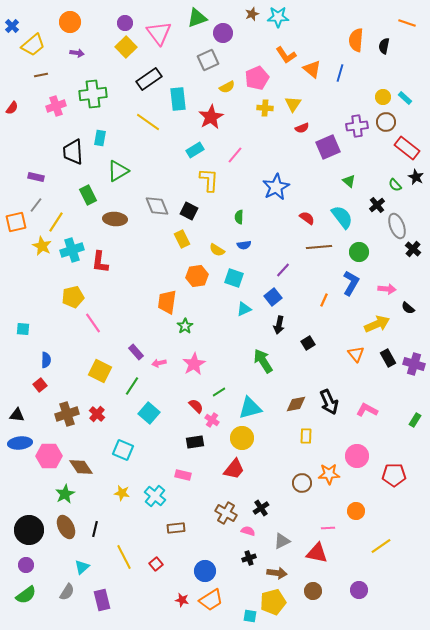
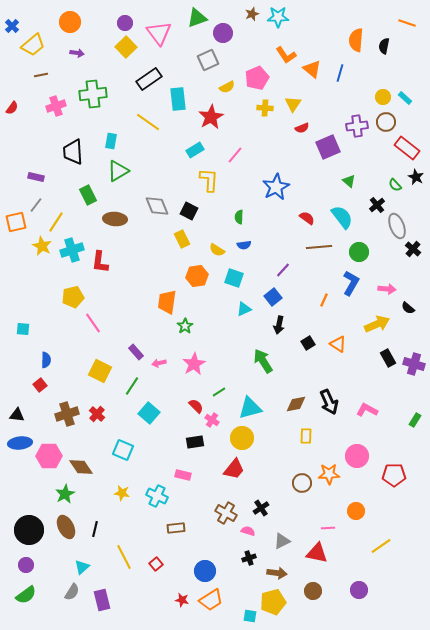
cyan rectangle at (100, 138): moved 11 px right, 3 px down
orange triangle at (356, 354): moved 18 px left, 10 px up; rotated 18 degrees counterclockwise
cyan cross at (155, 496): moved 2 px right; rotated 15 degrees counterclockwise
gray semicircle at (67, 592): moved 5 px right
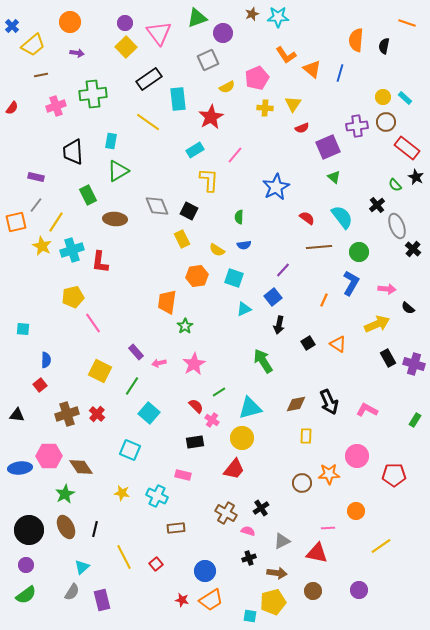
green triangle at (349, 181): moved 15 px left, 4 px up
blue ellipse at (20, 443): moved 25 px down
cyan square at (123, 450): moved 7 px right
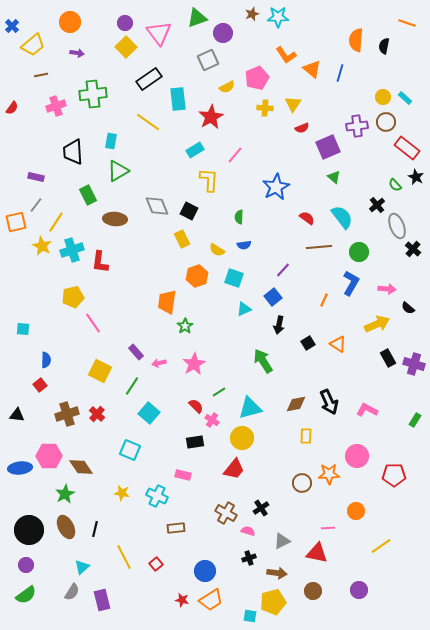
orange hexagon at (197, 276): rotated 10 degrees counterclockwise
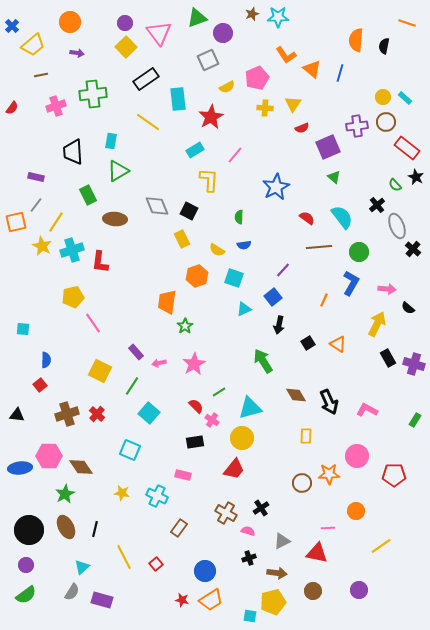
black rectangle at (149, 79): moved 3 px left
yellow arrow at (377, 324): rotated 40 degrees counterclockwise
brown diamond at (296, 404): moved 9 px up; rotated 70 degrees clockwise
brown rectangle at (176, 528): moved 3 px right; rotated 48 degrees counterclockwise
purple rectangle at (102, 600): rotated 60 degrees counterclockwise
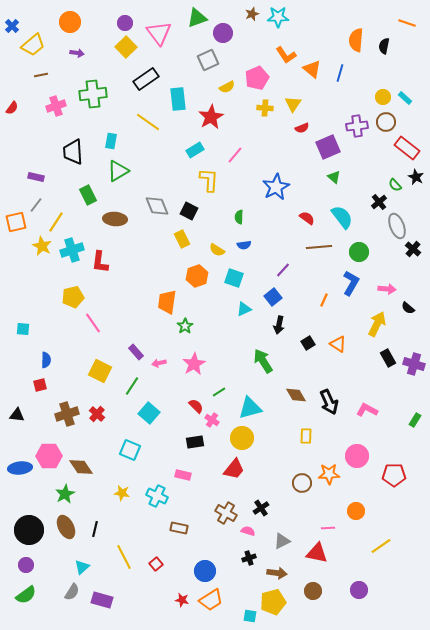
black cross at (377, 205): moved 2 px right, 3 px up
red square at (40, 385): rotated 24 degrees clockwise
brown rectangle at (179, 528): rotated 66 degrees clockwise
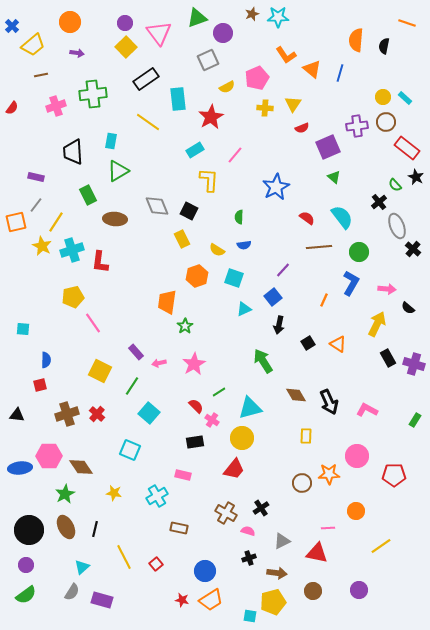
yellow star at (122, 493): moved 8 px left
cyan cross at (157, 496): rotated 35 degrees clockwise
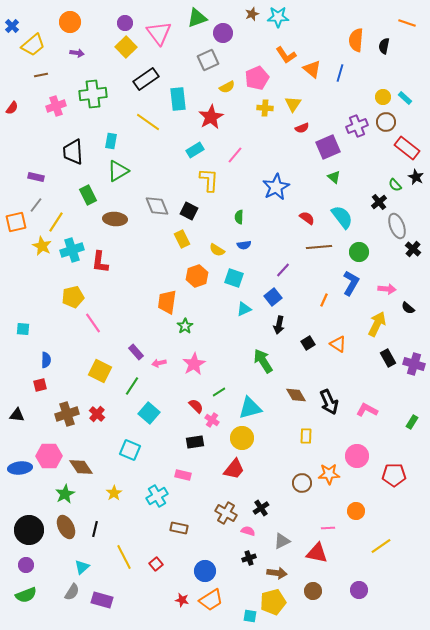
purple cross at (357, 126): rotated 15 degrees counterclockwise
green rectangle at (415, 420): moved 3 px left, 2 px down
yellow star at (114, 493): rotated 28 degrees clockwise
green semicircle at (26, 595): rotated 15 degrees clockwise
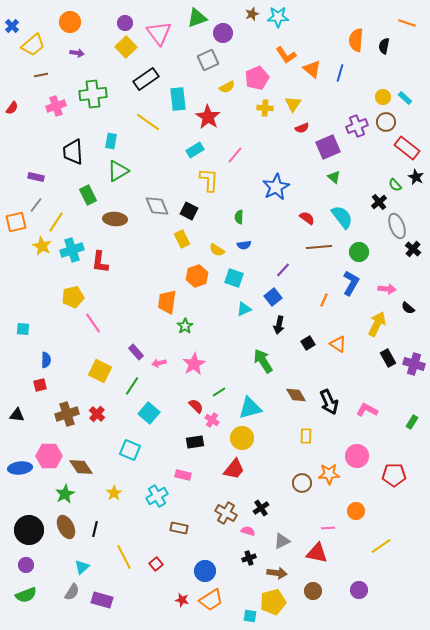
red star at (211, 117): moved 3 px left; rotated 10 degrees counterclockwise
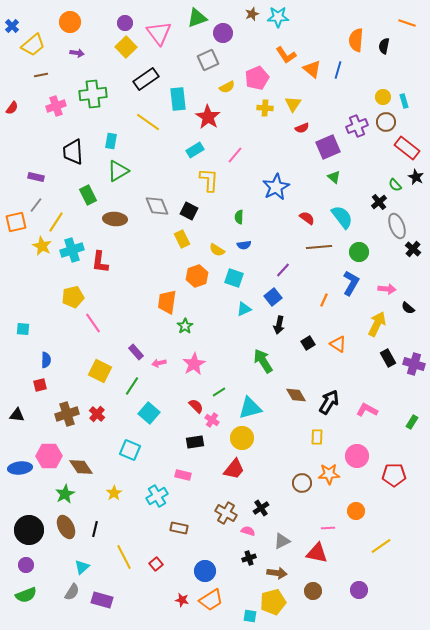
blue line at (340, 73): moved 2 px left, 3 px up
cyan rectangle at (405, 98): moved 1 px left, 3 px down; rotated 32 degrees clockwise
black arrow at (329, 402): rotated 125 degrees counterclockwise
yellow rectangle at (306, 436): moved 11 px right, 1 px down
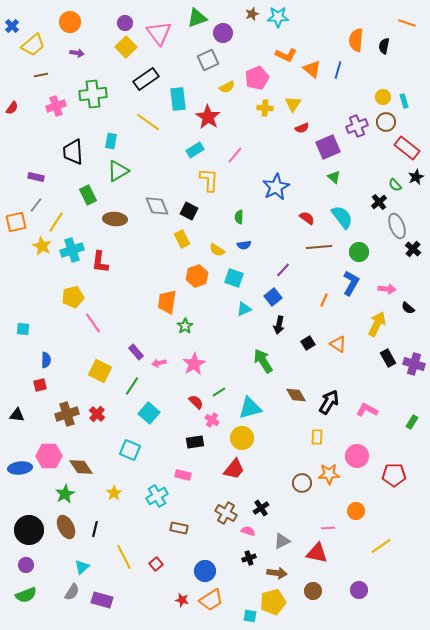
orange L-shape at (286, 55): rotated 30 degrees counterclockwise
black star at (416, 177): rotated 21 degrees clockwise
red semicircle at (196, 406): moved 4 px up
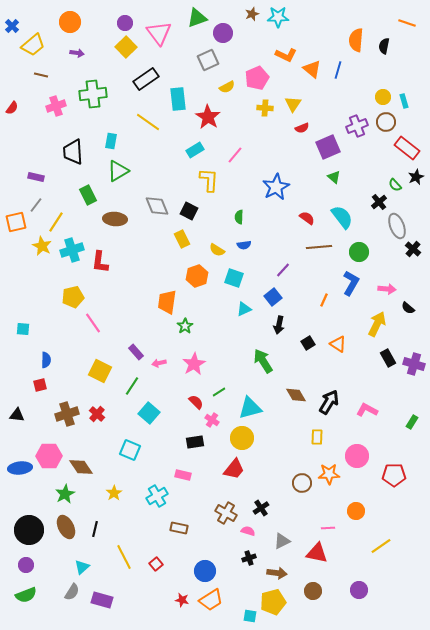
brown line at (41, 75): rotated 24 degrees clockwise
